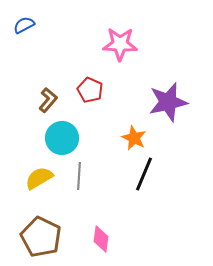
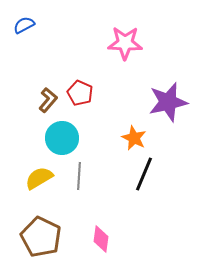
pink star: moved 5 px right, 1 px up
red pentagon: moved 10 px left, 3 px down
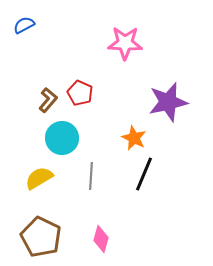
gray line: moved 12 px right
pink diamond: rotated 8 degrees clockwise
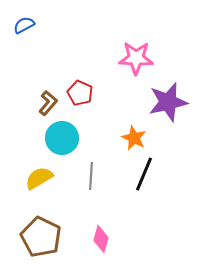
pink star: moved 11 px right, 15 px down
brown L-shape: moved 3 px down
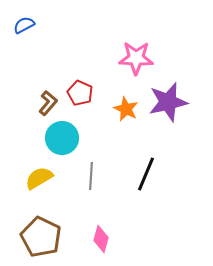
orange star: moved 8 px left, 29 px up
black line: moved 2 px right
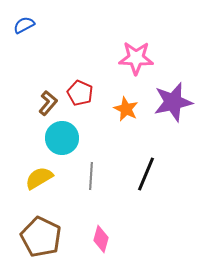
purple star: moved 5 px right
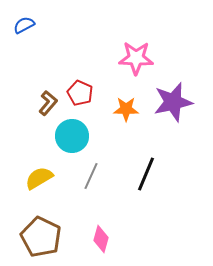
orange star: rotated 25 degrees counterclockwise
cyan circle: moved 10 px right, 2 px up
gray line: rotated 20 degrees clockwise
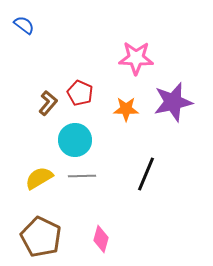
blue semicircle: rotated 65 degrees clockwise
cyan circle: moved 3 px right, 4 px down
gray line: moved 9 px left; rotated 64 degrees clockwise
